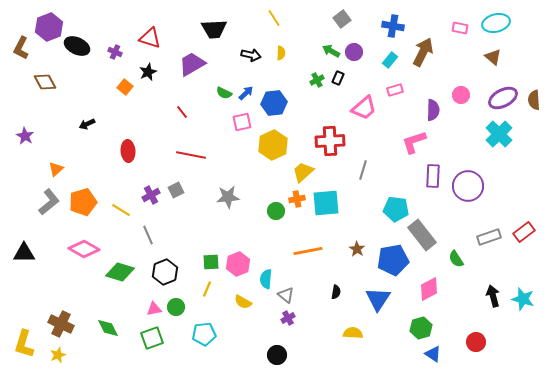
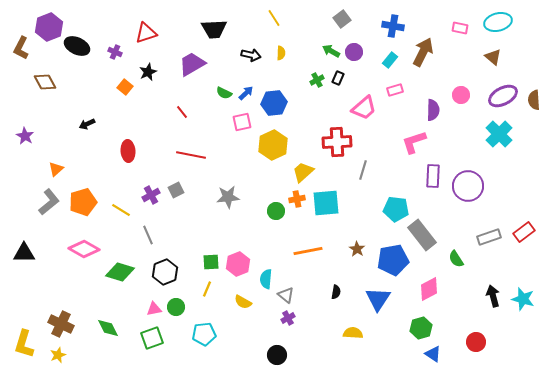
cyan ellipse at (496, 23): moved 2 px right, 1 px up
red triangle at (150, 38): moved 4 px left, 5 px up; rotated 35 degrees counterclockwise
purple ellipse at (503, 98): moved 2 px up
red cross at (330, 141): moved 7 px right, 1 px down
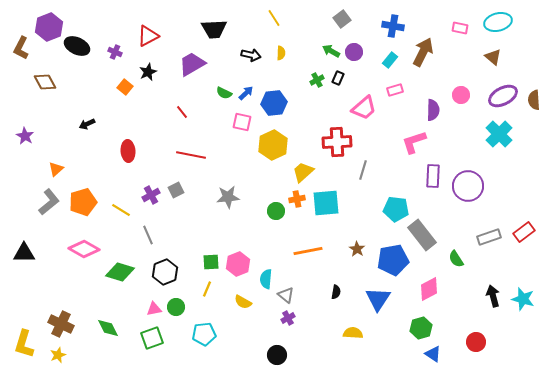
red triangle at (146, 33): moved 2 px right, 3 px down; rotated 10 degrees counterclockwise
pink square at (242, 122): rotated 24 degrees clockwise
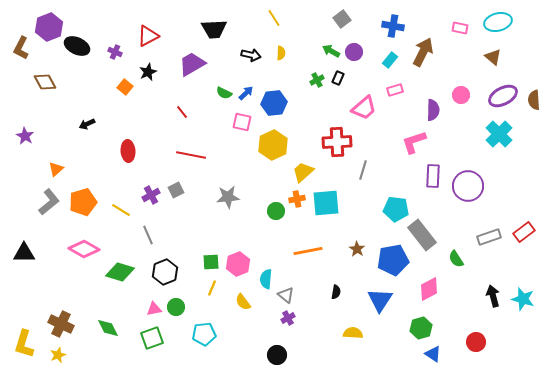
yellow line at (207, 289): moved 5 px right, 1 px up
blue triangle at (378, 299): moved 2 px right, 1 px down
yellow semicircle at (243, 302): rotated 24 degrees clockwise
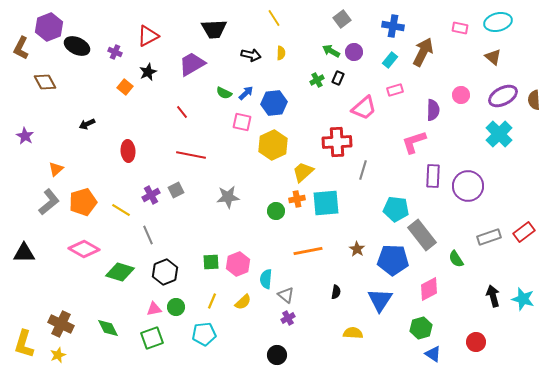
blue pentagon at (393, 260): rotated 12 degrees clockwise
yellow line at (212, 288): moved 13 px down
yellow semicircle at (243, 302): rotated 96 degrees counterclockwise
